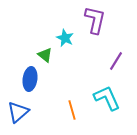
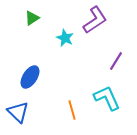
purple L-shape: rotated 44 degrees clockwise
green triangle: moved 13 px left, 37 px up; rotated 49 degrees clockwise
blue ellipse: moved 2 px up; rotated 25 degrees clockwise
blue triangle: rotated 35 degrees counterclockwise
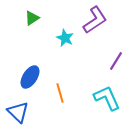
orange line: moved 12 px left, 17 px up
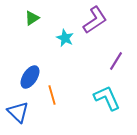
orange line: moved 8 px left, 2 px down
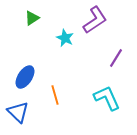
purple line: moved 3 px up
blue ellipse: moved 5 px left
orange line: moved 3 px right
